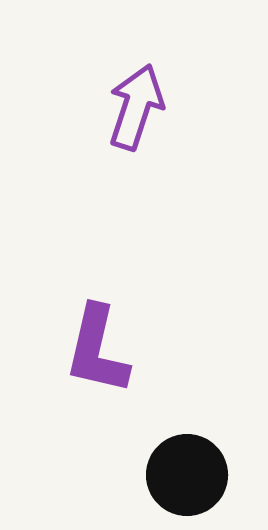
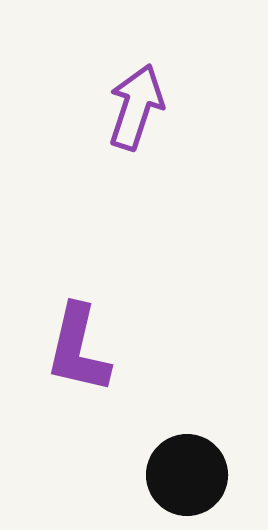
purple L-shape: moved 19 px left, 1 px up
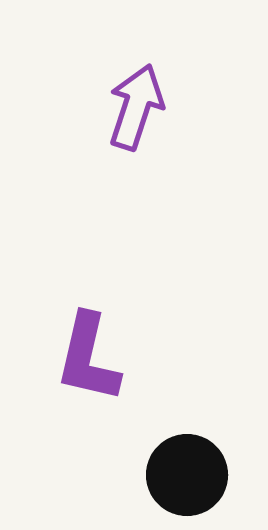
purple L-shape: moved 10 px right, 9 px down
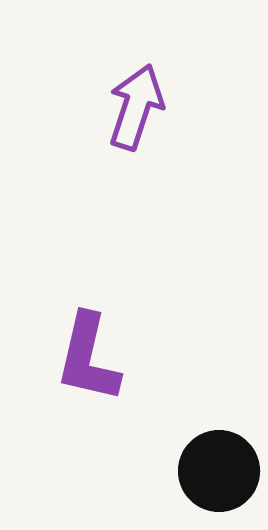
black circle: moved 32 px right, 4 px up
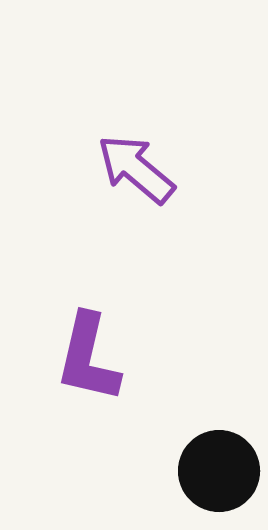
purple arrow: moved 62 px down; rotated 68 degrees counterclockwise
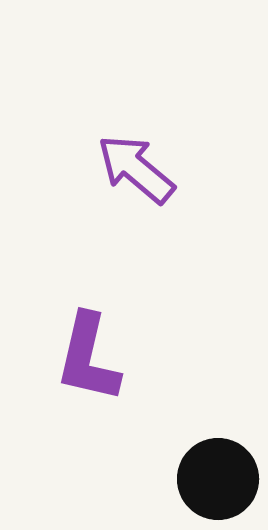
black circle: moved 1 px left, 8 px down
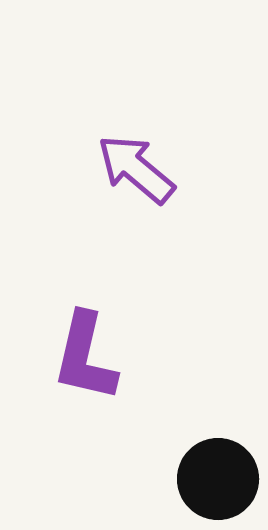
purple L-shape: moved 3 px left, 1 px up
